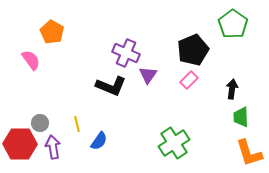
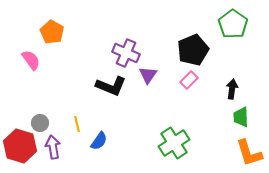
red hexagon: moved 2 px down; rotated 16 degrees clockwise
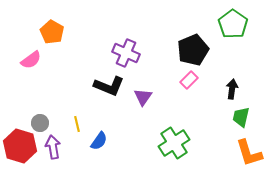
pink semicircle: rotated 90 degrees clockwise
purple triangle: moved 5 px left, 22 px down
black L-shape: moved 2 px left
green trapezoid: rotated 15 degrees clockwise
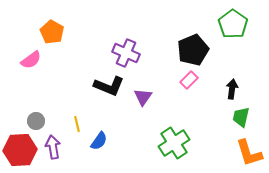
gray circle: moved 4 px left, 2 px up
red hexagon: moved 4 px down; rotated 20 degrees counterclockwise
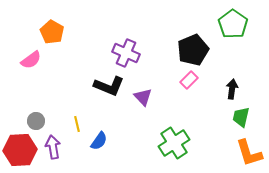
purple triangle: rotated 18 degrees counterclockwise
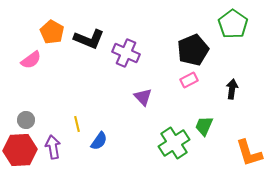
pink rectangle: rotated 18 degrees clockwise
black L-shape: moved 20 px left, 47 px up
green trapezoid: moved 37 px left, 9 px down; rotated 10 degrees clockwise
gray circle: moved 10 px left, 1 px up
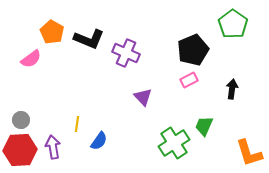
pink semicircle: moved 1 px up
gray circle: moved 5 px left
yellow line: rotated 21 degrees clockwise
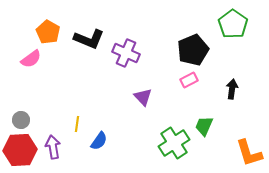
orange pentagon: moved 4 px left
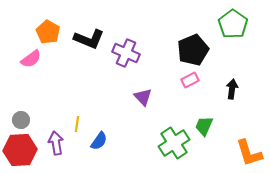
pink rectangle: moved 1 px right
purple arrow: moved 3 px right, 4 px up
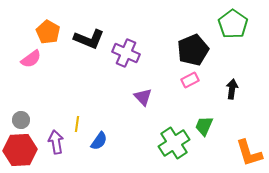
purple arrow: moved 1 px up
